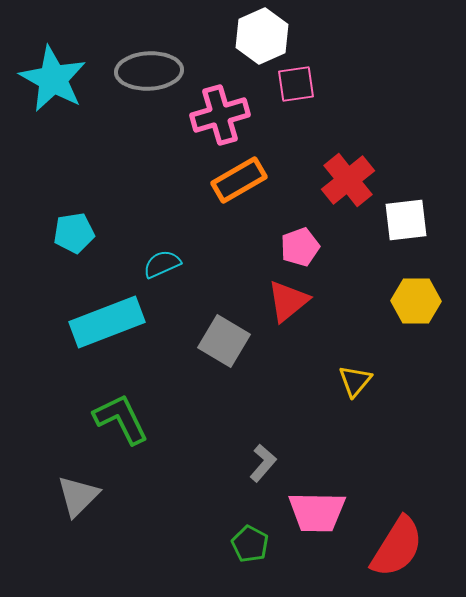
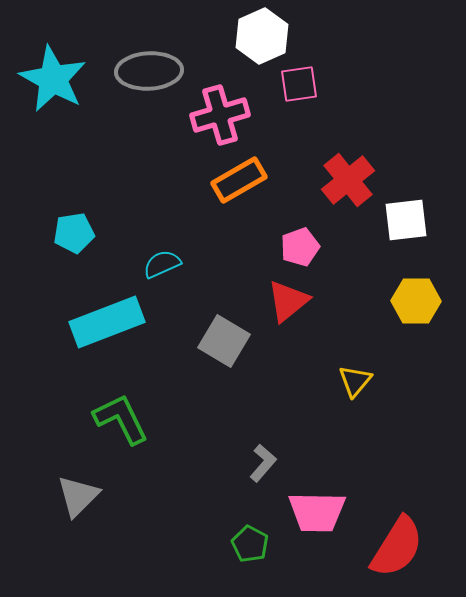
pink square: moved 3 px right
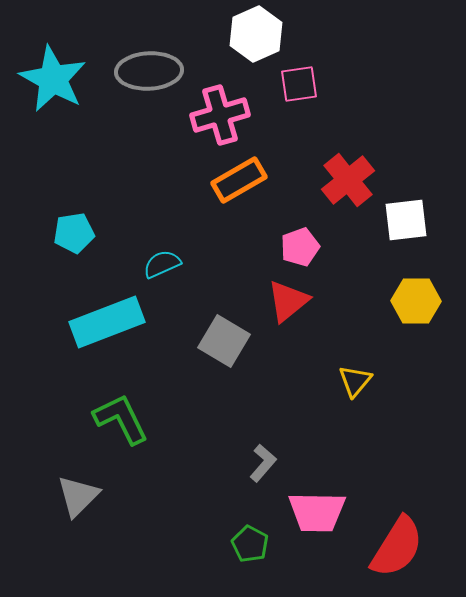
white hexagon: moved 6 px left, 2 px up
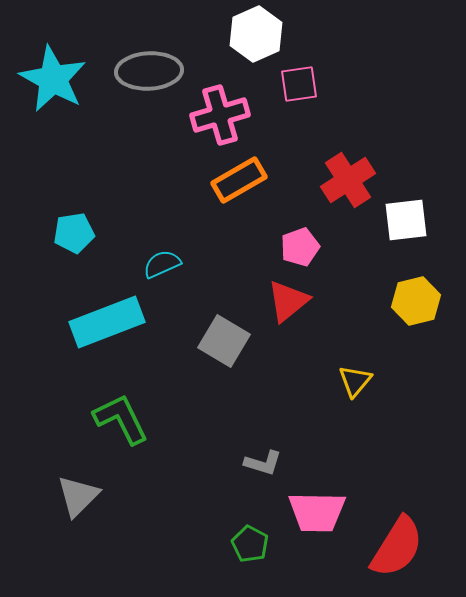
red cross: rotated 6 degrees clockwise
yellow hexagon: rotated 15 degrees counterclockwise
gray L-shape: rotated 66 degrees clockwise
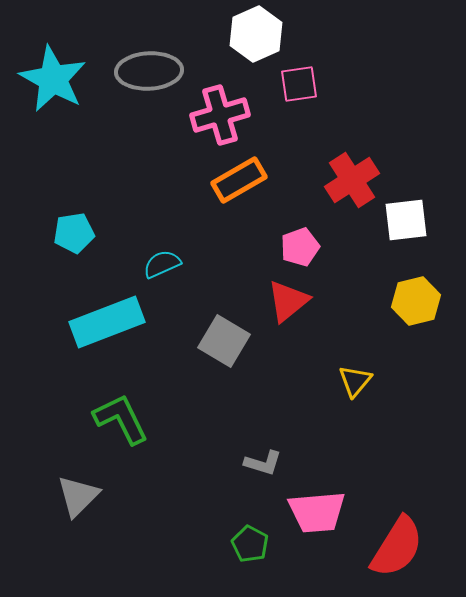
red cross: moved 4 px right
pink trapezoid: rotated 6 degrees counterclockwise
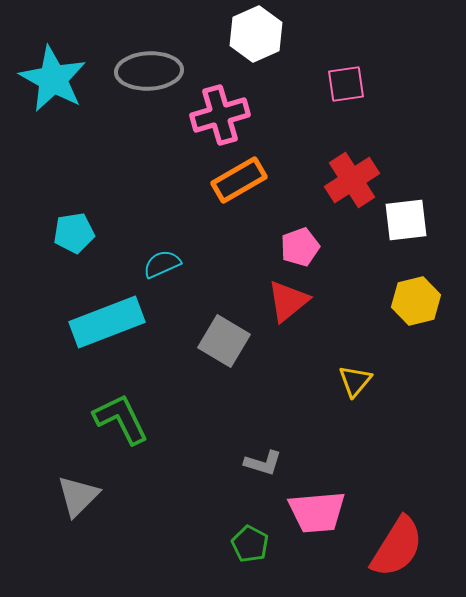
pink square: moved 47 px right
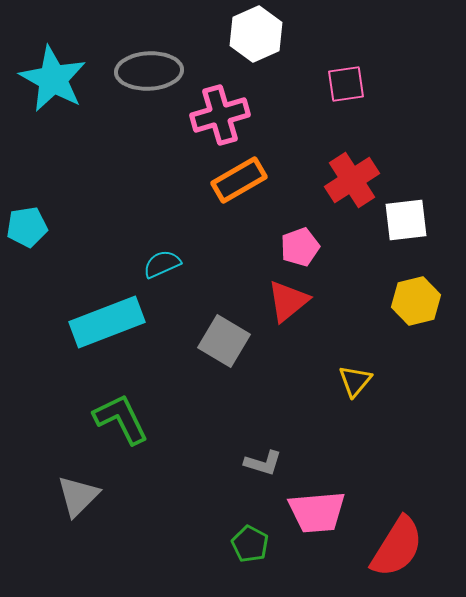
cyan pentagon: moved 47 px left, 6 px up
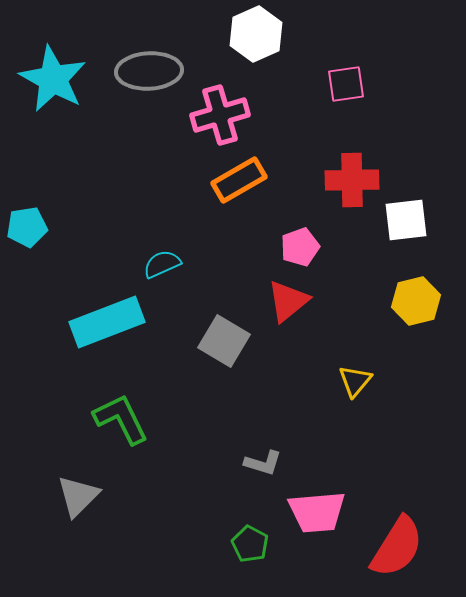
red cross: rotated 32 degrees clockwise
